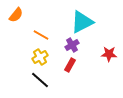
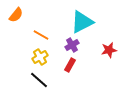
red star: moved 4 px up; rotated 14 degrees counterclockwise
black line: moved 1 px left
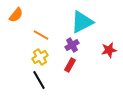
black line: rotated 18 degrees clockwise
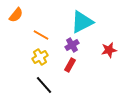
black line: moved 5 px right, 5 px down; rotated 12 degrees counterclockwise
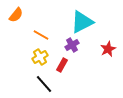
red star: moved 1 px left, 1 px up; rotated 14 degrees counterclockwise
red rectangle: moved 8 px left
black line: moved 1 px up
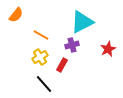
purple cross: rotated 16 degrees clockwise
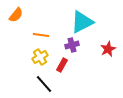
orange line: rotated 21 degrees counterclockwise
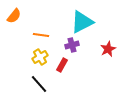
orange semicircle: moved 2 px left, 1 px down
black line: moved 5 px left
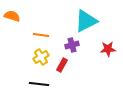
orange semicircle: moved 2 px left; rotated 112 degrees counterclockwise
cyan triangle: moved 4 px right, 1 px up
red star: rotated 21 degrees clockwise
yellow cross: moved 1 px right
black line: rotated 42 degrees counterclockwise
